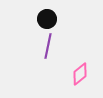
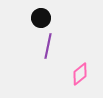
black circle: moved 6 px left, 1 px up
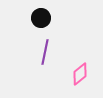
purple line: moved 3 px left, 6 px down
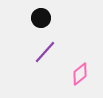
purple line: rotated 30 degrees clockwise
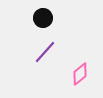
black circle: moved 2 px right
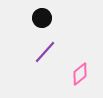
black circle: moved 1 px left
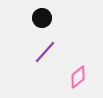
pink diamond: moved 2 px left, 3 px down
